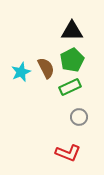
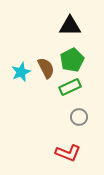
black triangle: moved 2 px left, 5 px up
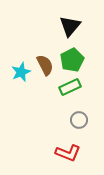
black triangle: rotated 50 degrees counterclockwise
brown semicircle: moved 1 px left, 3 px up
gray circle: moved 3 px down
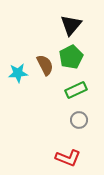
black triangle: moved 1 px right, 1 px up
green pentagon: moved 1 px left, 3 px up
cyan star: moved 3 px left, 1 px down; rotated 18 degrees clockwise
green rectangle: moved 6 px right, 3 px down
red L-shape: moved 5 px down
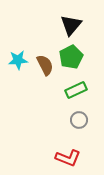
cyan star: moved 13 px up
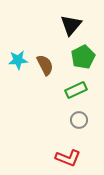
green pentagon: moved 12 px right
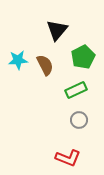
black triangle: moved 14 px left, 5 px down
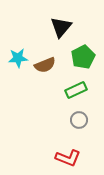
black triangle: moved 4 px right, 3 px up
cyan star: moved 2 px up
brown semicircle: rotated 95 degrees clockwise
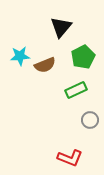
cyan star: moved 2 px right, 2 px up
gray circle: moved 11 px right
red L-shape: moved 2 px right
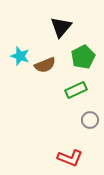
cyan star: rotated 24 degrees clockwise
